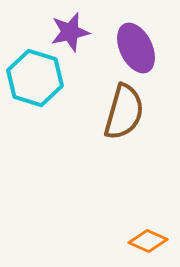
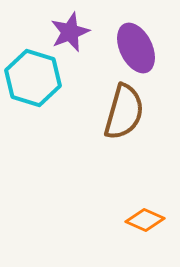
purple star: rotated 9 degrees counterclockwise
cyan hexagon: moved 2 px left
orange diamond: moved 3 px left, 21 px up
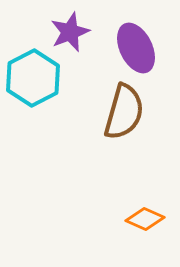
cyan hexagon: rotated 16 degrees clockwise
orange diamond: moved 1 px up
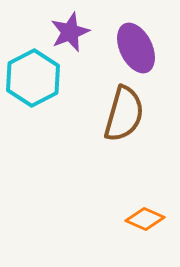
brown semicircle: moved 2 px down
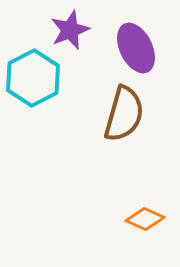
purple star: moved 2 px up
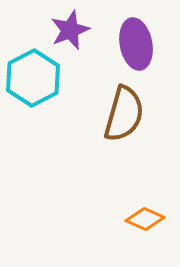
purple ellipse: moved 4 px up; rotated 15 degrees clockwise
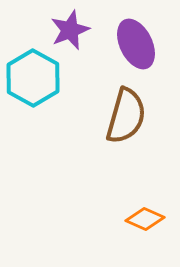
purple ellipse: rotated 15 degrees counterclockwise
cyan hexagon: rotated 4 degrees counterclockwise
brown semicircle: moved 2 px right, 2 px down
